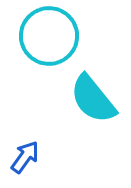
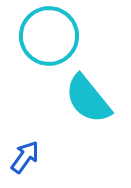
cyan semicircle: moved 5 px left
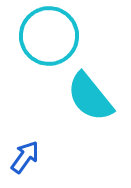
cyan semicircle: moved 2 px right, 2 px up
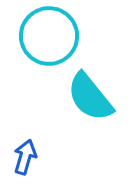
blue arrow: rotated 20 degrees counterclockwise
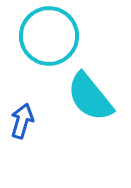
blue arrow: moved 3 px left, 36 px up
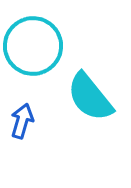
cyan circle: moved 16 px left, 10 px down
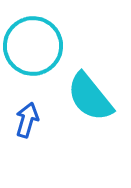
blue arrow: moved 5 px right, 1 px up
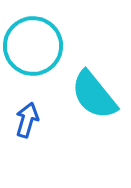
cyan semicircle: moved 4 px right, 2 px up
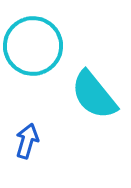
blue arrow: moved 21 px down
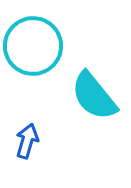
cyan semicircle: moved 1 px down
